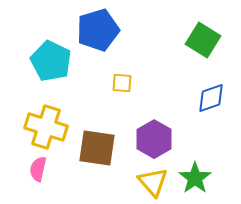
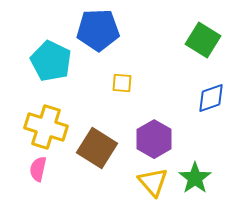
blue pentagon: rotated 15 degrees clockwise
brown square: rotated 24 degrees clockwise
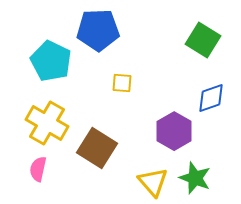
yellow cross: moved 1 px right, 4 px up; rotated 12 degrees clockwise
purple hexagon: moved 20 px right, 8 px up
green star: rotated 16 degrees counterclockwise
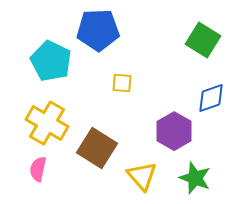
yellow triangle: moved 11 px left, 6 px up
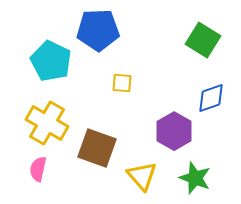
brown square: rotated 12 degrees counterclockwise
